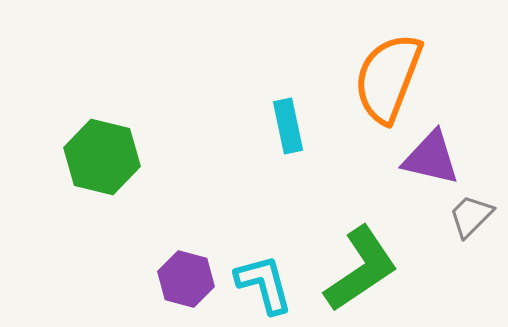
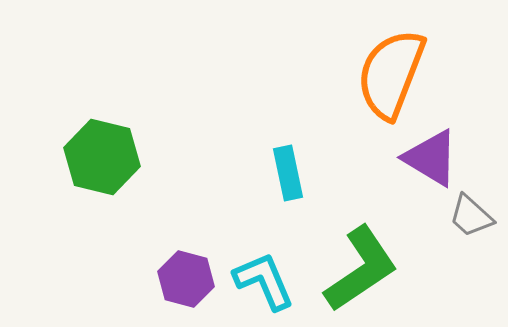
orange semicircle: moved 3 px right, 4 px up
cyan rectangle: moved 47 px down
purple triangle: rotated 18 degrees clockwise
gray trapezoid: rotated 93 degrees counterclockwise
cyan L-shape: moved 3 px up; rotated 8 degrees counterclockwise
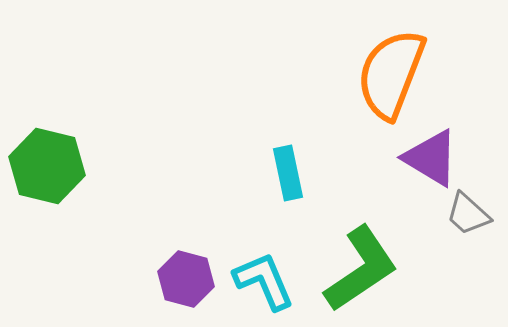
green hexagon: moved 55 px left, 9 px down
gray trapezoid: moved 3 px left, 2 px up
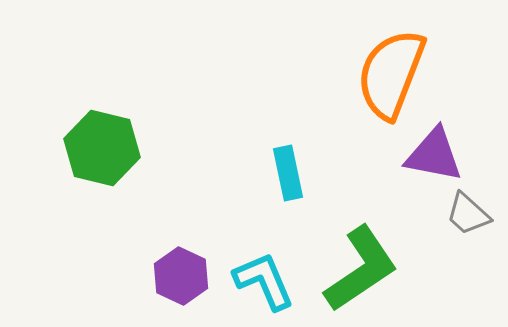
purple triangle: moved 3 px right, 3 px up; rotated 20 degrees counterclockwise
green hexagon: moved 55 px right, 18 px up
purple hexagon: moved 5 px left, 3 px up; rotated 10 degrees clockwise
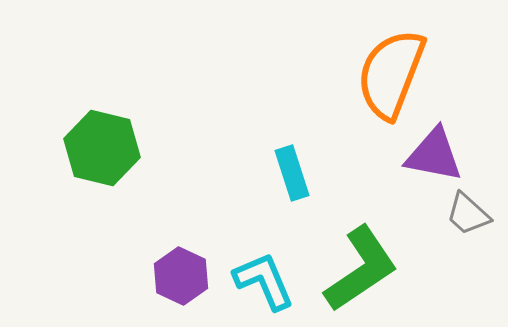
cyan rectangle: moved 4 px right; rotated 6 degrees counterclockwise
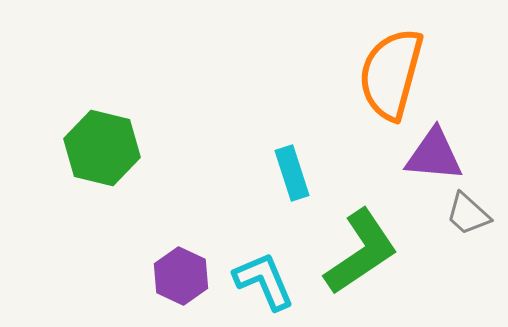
orange semicircle: rotated 6 degrees counterclockwise
purple triangle: rotated 6 degrees counterclockwise
green L-shape: moved 17 px up
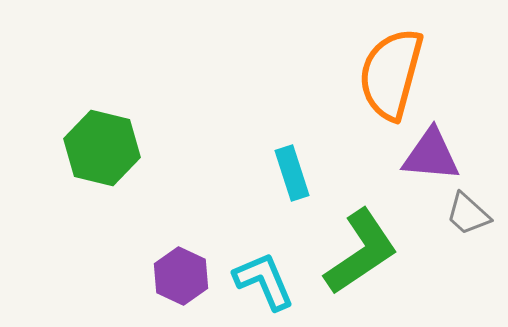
purple triangle: moved 3 px left
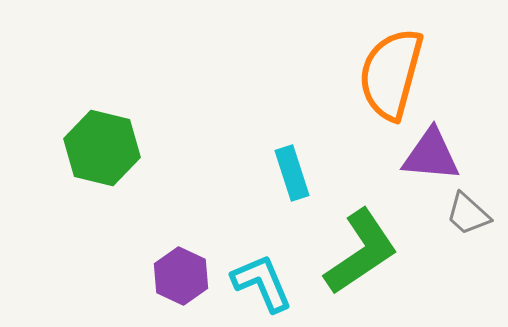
cyan L-shape: moved 2 px left, 2 px down
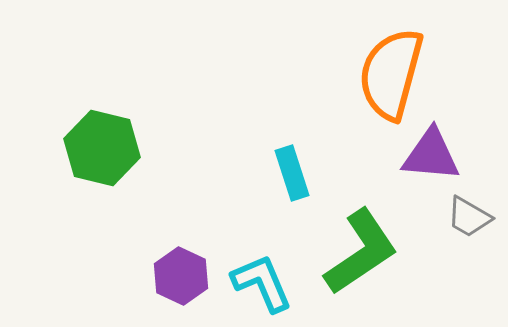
gray trapezoid: moved 1 px right, 3 px down; rotated 12 degrees counterclockwise
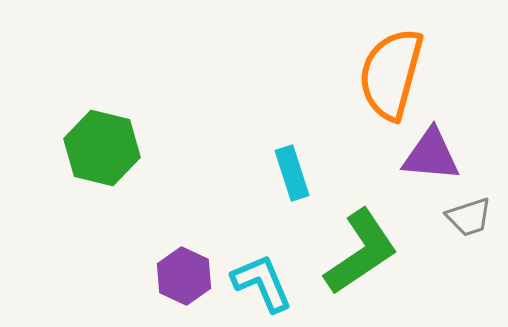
gray trapezoid: rotated 48 degrees counterclockwise
purple hexagon: moved 3 px right
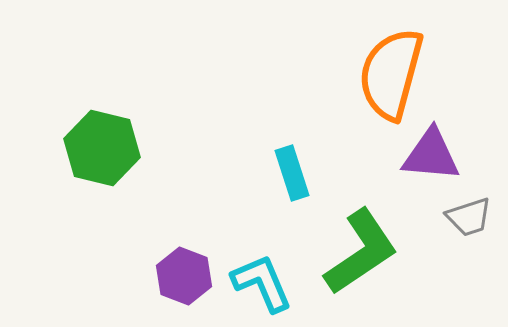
purple hexagon: rotated 4 degrees counterclockwise
